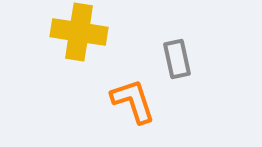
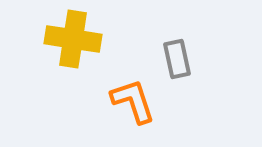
yellow cross: moved 6 px left, 7 px down
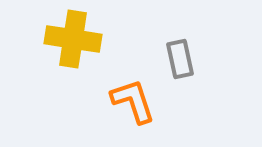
gray rectangle: moved 3 px right
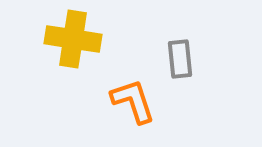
gray rectangle: rotated 6 degrees clockwise
